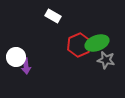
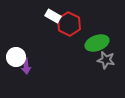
red hexagon: moved 10 px left, 21 px up; rotated 10 degrees counterclockwise
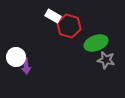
red hexagon: moved 2 px down; rotated 10 degrees counterclockwise
green ellipse: moved 1 px left
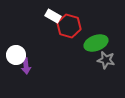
white circle: moved 2 px up
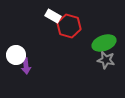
green ellipse: moved 8 px right
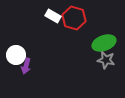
red hexagon: moved 5 px right, 8 px up
purple arrow: rotated 21 degrees clockwise
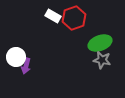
red hexagon: rotated 25 degrees clockwise
green ellipse: moved 4 px left
white circle: moved 2 px down
gray star: moved 4 px left
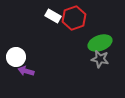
gray star: moved 2 px left, 1 px up
purple arrow: moved 5 px down; rotated 91 degrees clockwise
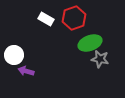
white rectangle: moved 7 px left, 3 px down
green ellipse: moved 10 px left
white circle: moved 2 px left, 2 px up
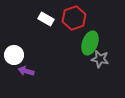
green ellipse: rotated 50 degrees counterclockwise
